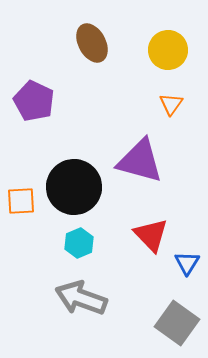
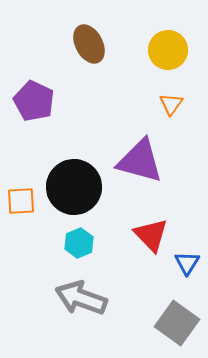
brown ellipse: moved 3 px left, 1 px down
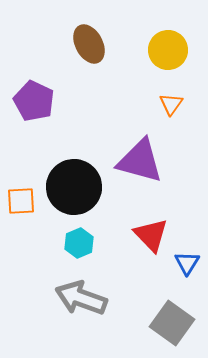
gray square: moved 5 px left
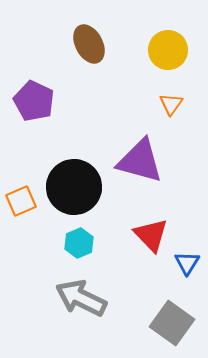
orange square: rotated 20 degrees counterclockwise
gray arrow: rotated 6 degrees clockwise
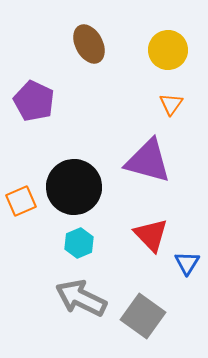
purple triangle: moved 8 px right
gray square: moved 29 px left, 7 px up
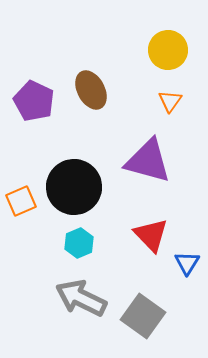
brown ellipse: moved 2 px right, 46 px down
orange triangle: moved 1 px left, 3 px up
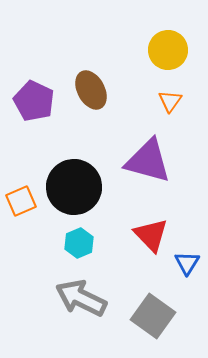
gray square: moved 10 px right
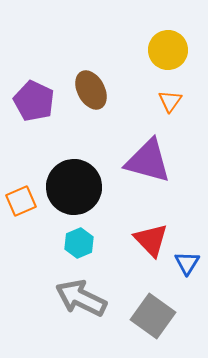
red triangle: moved 5 px down
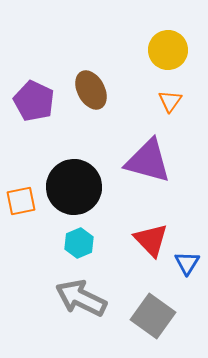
orange square: rotated 12 degrees clockwise
